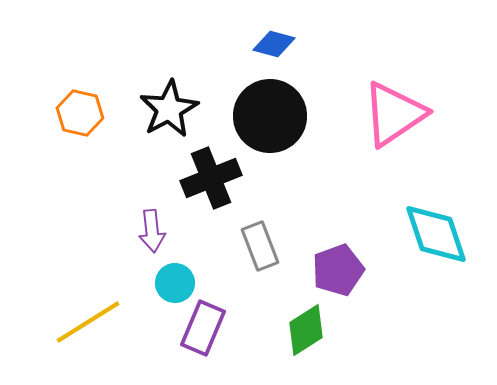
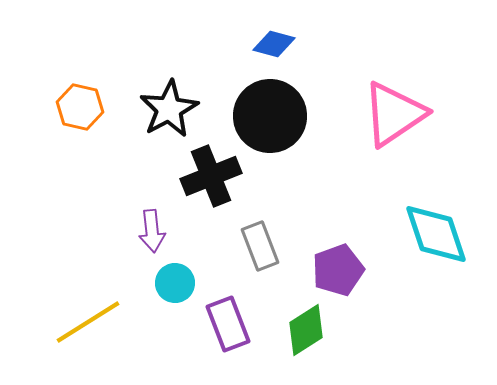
orange hexagon: moved 6 px up
black cross: moved 2 px up
purple rectangle: moved 25 px right, 4 px up; rotated 44 degrees counterclockwise
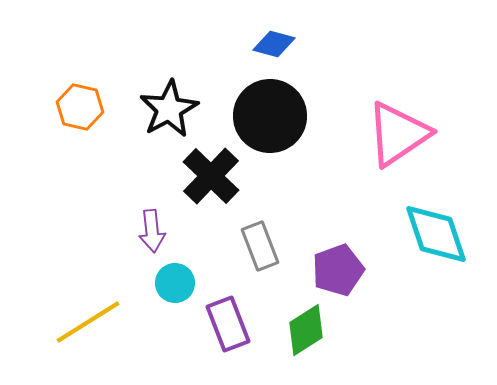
pink triangle: moved 4 px right, 20 px down
black cross: rotated 24 degrees counterclockwise
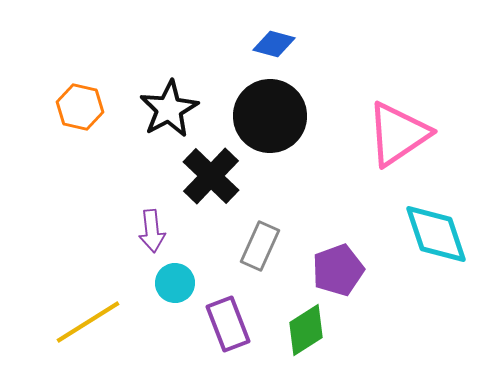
gray rectangle: rotated 45 degrees clockwise
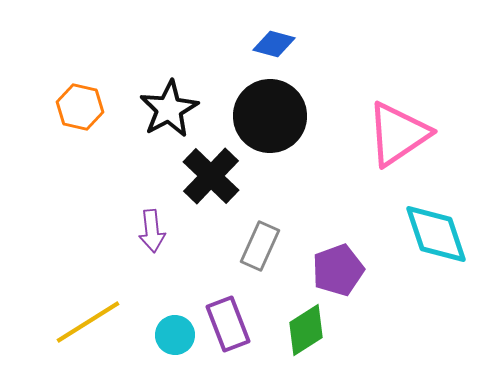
cyan circle: moved 52 px down
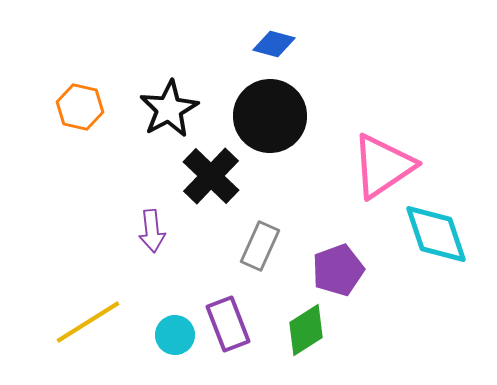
pink triangle: moved 15 px left, 32 px down
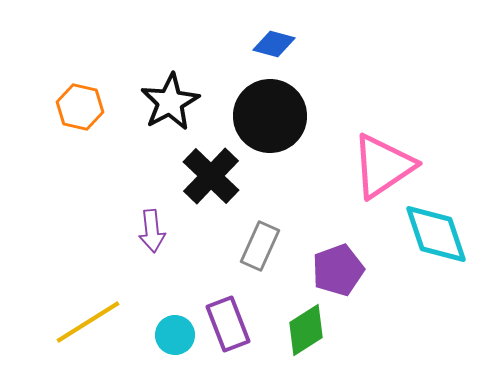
black star: moved 1 px right, 7 px up
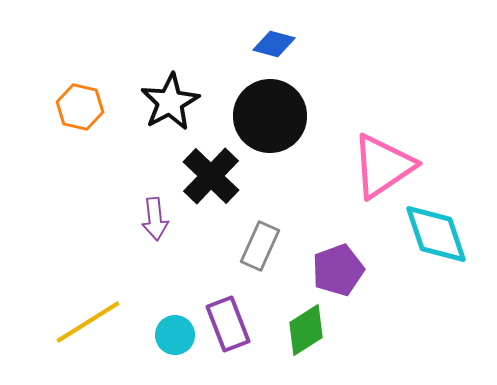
purple arrow: moved 3 px right, 12 px up
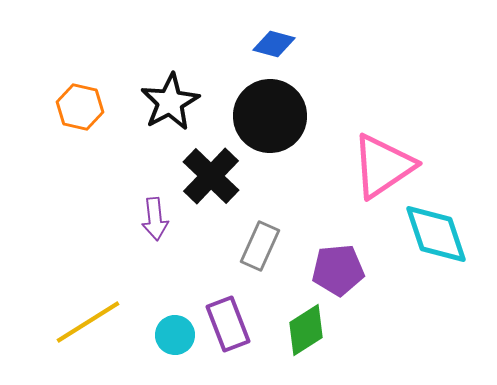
purple pentagon: rotated 15 degrees clockwise
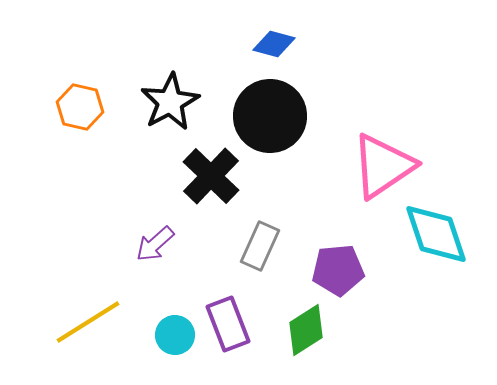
purple arrow: moved 25 px down; rotated 54 degrees clockwise
